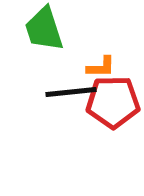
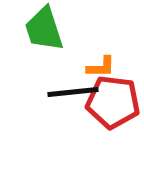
black line: moved 2 px right
red pentagon: rotated 8 degrees clockwise
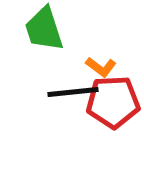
orange L-shape: rotated 36 degrees clockwise
red pentagon: rotated 10 degrees counterclockwise
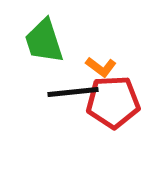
green trapezoid: moved 12 px down
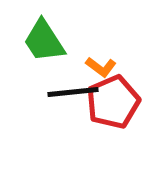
green trapezoid: rotated 15 degrees counterclockwise
red pentagon: rotated 20 degrees counterclockwise
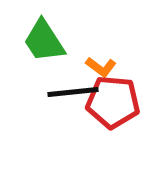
red pentagon: rotated 28 degrees clockwise
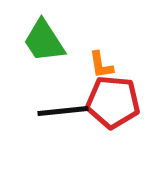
orange L-shape: moved 2 px up; rotated 44 degrees clockwise
black line: moved 10 px left, 19 px down
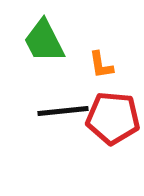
green trapezoid: rotated 6 degrees clockwise
red pentagon: moved 16 px down
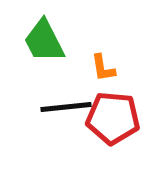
orange L-shape: moved 2 px right, 3 px down
black line: moved 3 px right, 4 px up
